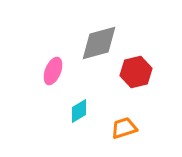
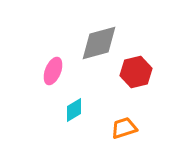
cyan diamond: moved 5 px left, 1 px up
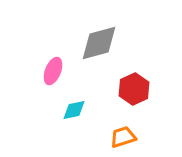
red hexagon: moved 2 px left, 17 px down; rotated 12 degrees counterclockwise
cyan diamond: rotated 20 degrees clockwise
orange trapezoid: moved 1 px left, 9 px down
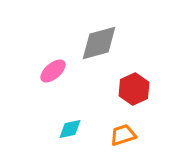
pink ellipse: rotated 28 degrees clockwise
cyan diamond: moved 4 px left, 19 px down
orange trapezoid: moved 2 px up
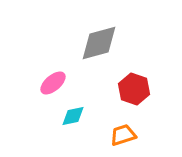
pink ellipse: moved 12 px down
red hexagon: rotated 16 degrees counterclockwise
cyan diamond: moved 3 px right, 13 px up
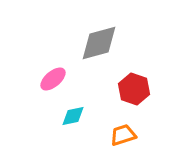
pink ellipse: moved 4 px up
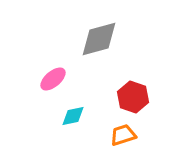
gray diamond: moved 4 px up
red hexagon: moved 1 px left, 8 px down
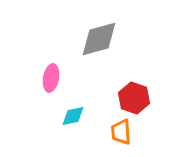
pink ellipse: moved 2 px left, 1 px up; rotated 40 degrees counterclockwise
red hexagon: moved 1 px right, 1 px down
orange trapezoid: moved 2 px left, 3 px up; rotated 76 degrees counterclockwise
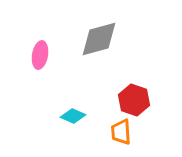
pink ellipse: moved 11 px left, 23 px up
red hexagon: moved 2 px down
cyan diamond: rotated 35 degrees clockwise
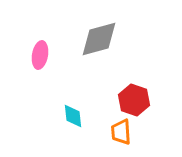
cyan diamond: rotated 60 degrees clockwise
